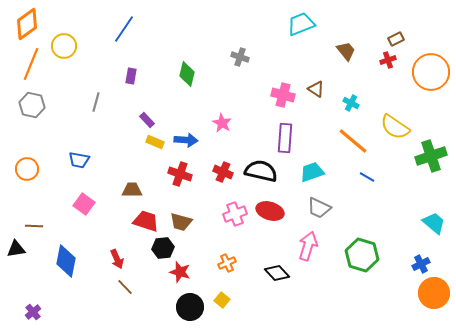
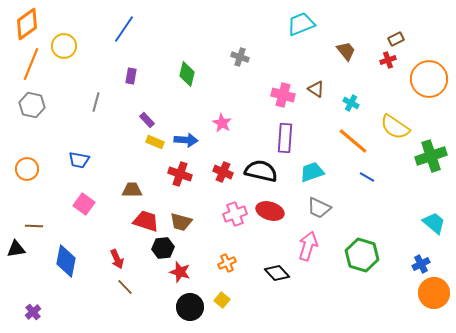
orange circle at (431, 72): moved 2 px left, 7 px down
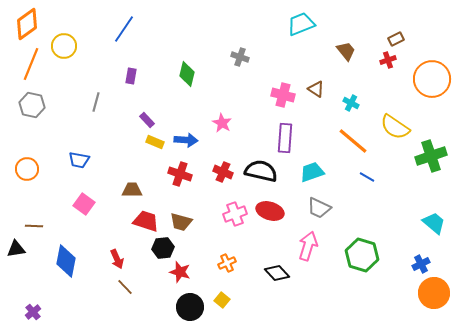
orange circle at (429, 79): moved 3 px right
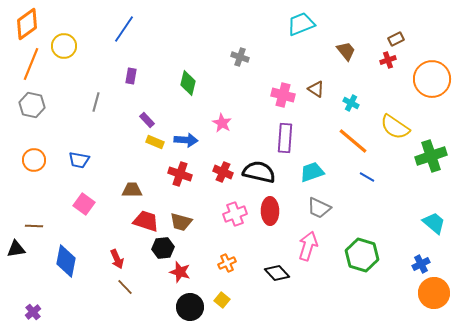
green diamond at (187, 74): moved 1 px right, 9 px down
orange circle at (27, 169): moved 7 px right, 9 px up
black semicircle at (261, 171): moved 2 px left, 1 px down
red ellipse at (270, 211): rotated 72 degrees clockwise
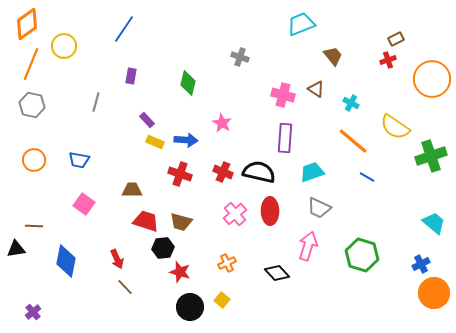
brown trapezoid at (346, 51): moved 13 px left, 5 px down
pink cross at (235, 214): rotated 20 degrees counterclockwise
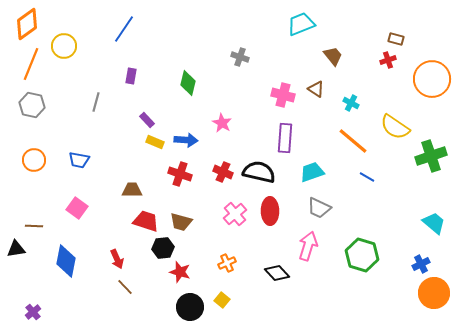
brown rectangle at (396, 39): rotated 42 degrees clockwise
pink square at (84, 204): moved 7 px left, 4 px down
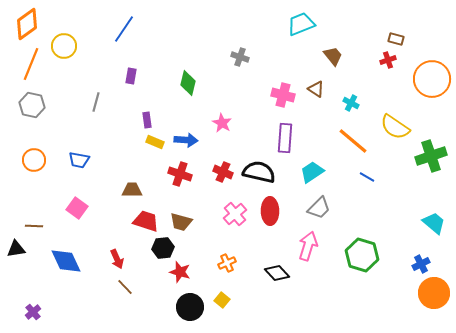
purple rectangle at (147, 120): rotated 35 degrees clockwise
cyan trapezoid at (312, 172): rotated 15 degrees counterclockwise
gray trapezoid at (319, 208): rotated 70 degrees counterclockwise
blue diamond at (66, 261): rotated 36 degrees counterclockwise
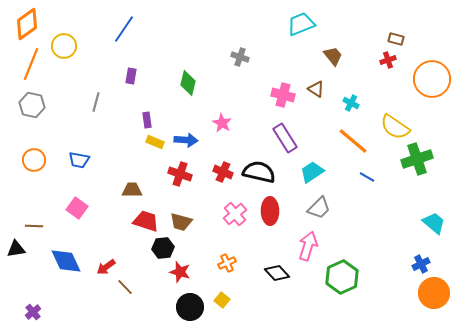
purple rectangle at (285, 138): rotated 36 degrees counterclockwise
green cross at (431, 156): moved 14 px left, 3 px down
green hexagon at (362, 255): moved 20 px left, 22 px down; rotated 20 degrees clockwise
red arrow at (117, 259): moved 11 px left, 8 px down; rotated 78 degrees clockwise
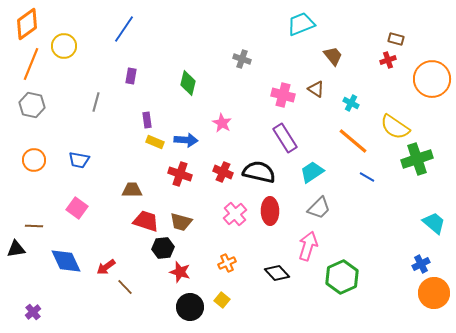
gray cross at (240, 57): moved 2 px right, 2 px down
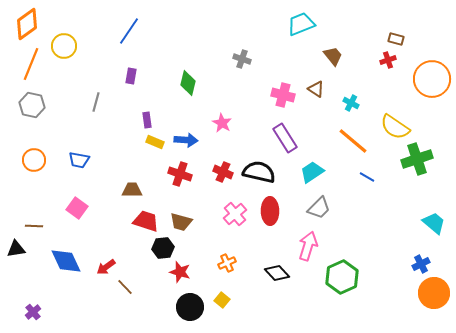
blue line at (124, 29): moved 5 px right, 2 px down
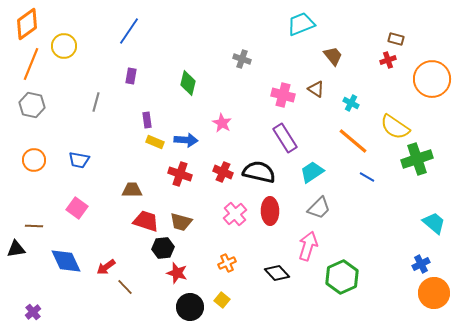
red star at (180, 272): moved 3 px left, 1 px down
